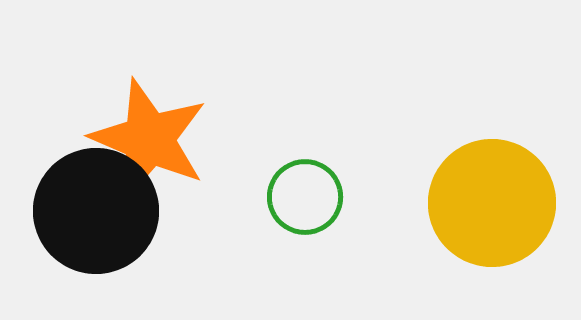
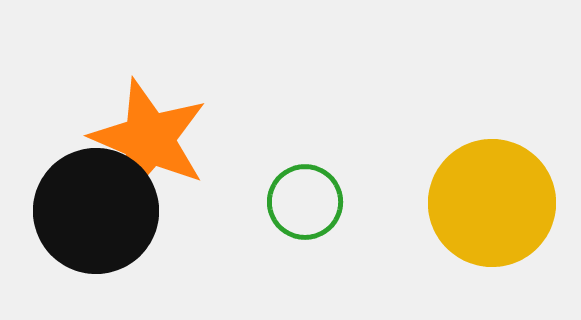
green circle: moved 5 px down
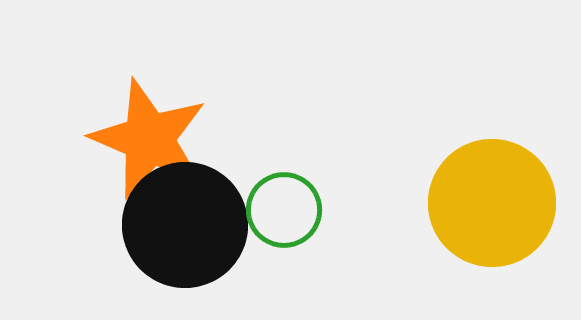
green circle: moved 21 px left, 8 px down
black circle: moved 89 px right, 14 px down
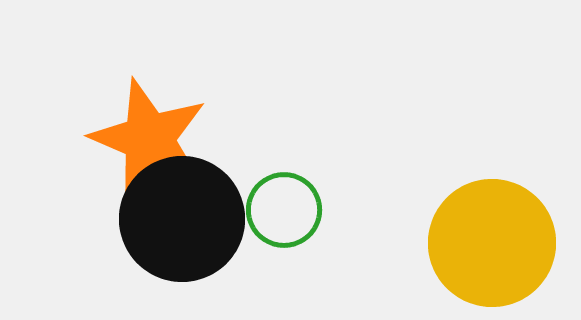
yellow circle: moved 40 px down
black circle: moved 3 px left, 6 px up
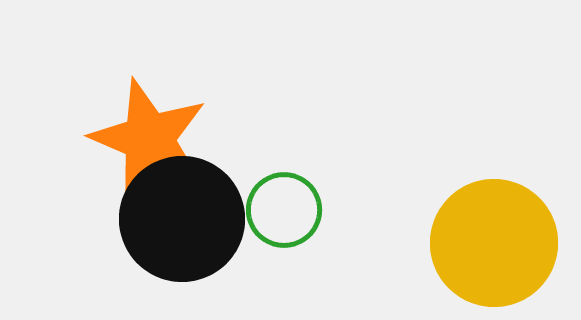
yellow circle: moved 2 px right
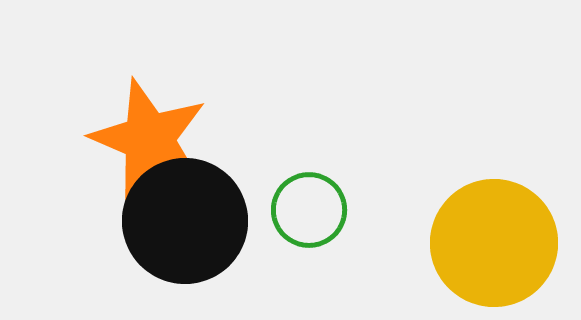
green circle: moved 25 px right
black circle: moved 3 px right, 2 px down
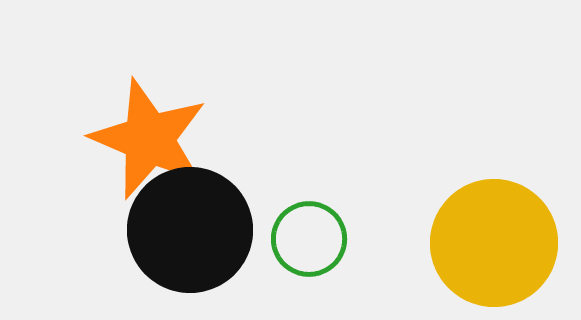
green circle: moved 29 px down
black circle: moved 5 px right, 9 px down
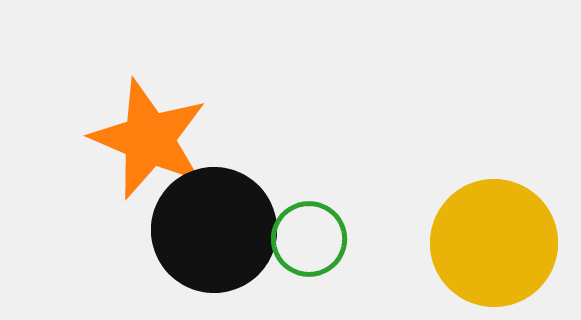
black circle: moved 24 px right
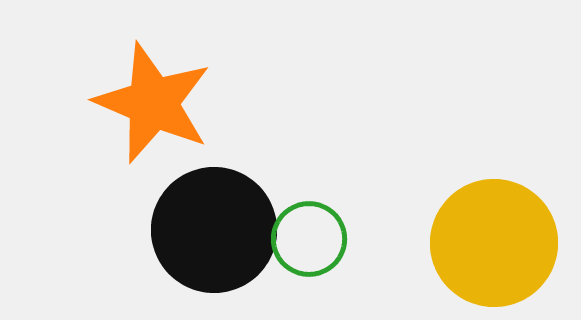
orange star: moved 4 px right, 36 px up
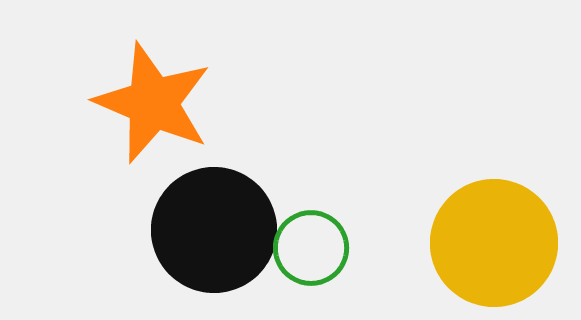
green circle: moved 2 px right, 9 px down
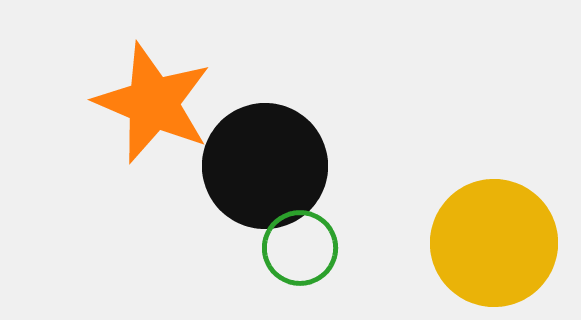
black circle: moved 51 px right, 64 px up
green circle: moved 11 px left
